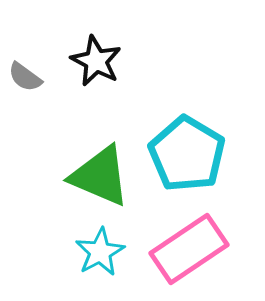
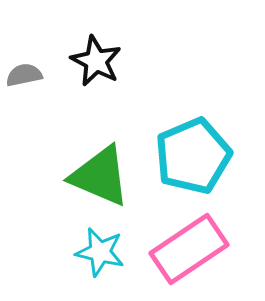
gray semicircle: moved 1 px left, 2 px up; rotated 132 degrees clockwise
cyan pentagon: moved 6 px right, 2 px down; rotated 18 degrees clockwise
cyan star: rotated 30 degrees counterclockwise
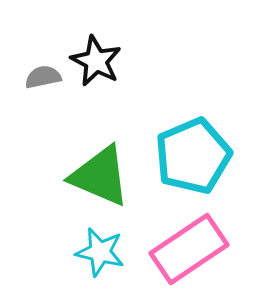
gray semicircle: moved 19 px right, 2 px down
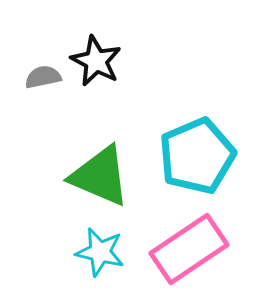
cyan pentagon: moved 4 px right
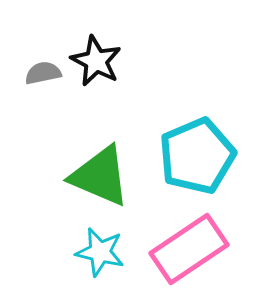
gray semicircle: moved 4 px up
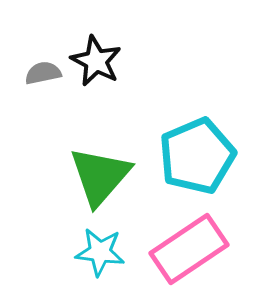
green triangle: rotated 48 degrees clockwise
cyan star: rotated 6 degrees counterclockwise
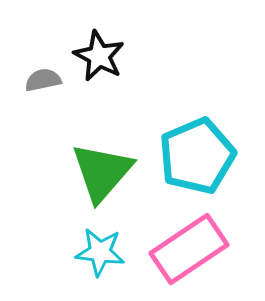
black star: moved 3 px right, 5 px up
gray semicircle: moved 7 px down
green triangle: moved 2 px right, 4 px up
